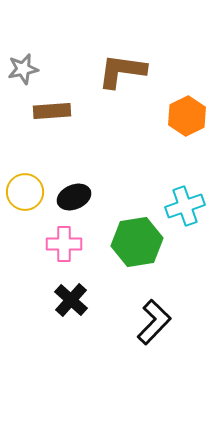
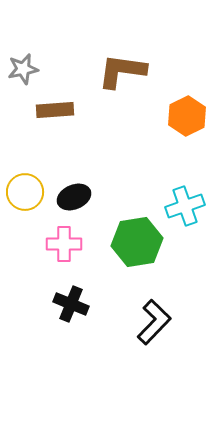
brown rectangle: moved 3 px right, 1 px up
black cross: moved 4 px down; rotated 20 degrees counterclockwise
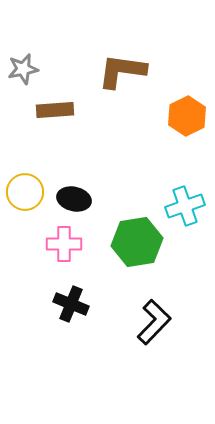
black ellipse: moved 2 px down; rotated 36 degrees clockwise
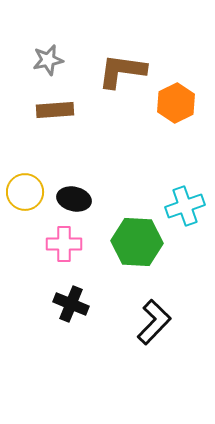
gray star: moved 25 px right, 9 px up
orange hexagon: moved 11 px left, 13 px up
green hexagon: rotated 12 degrees clockwise
